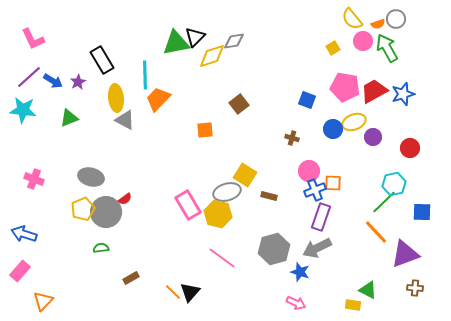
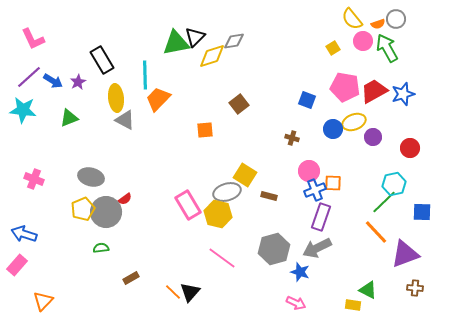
pink rectangle at (20, 271): moved 3 px left, 6 px up
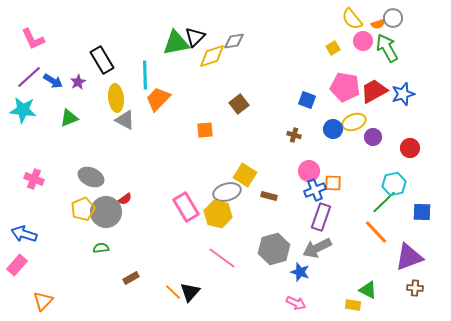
gray circle at (396, 19): moved 3 px left, 1 px up
brown cross at (292, 138): moved 2 px right, 3 px up
gray ellipse at (91, 177): rotated 10 degrees clockwise
pink rectangle at (188, 205): moved 2 px left, 2 px down
purple triangle at (405, 254): moved 4 px right, 3 px down
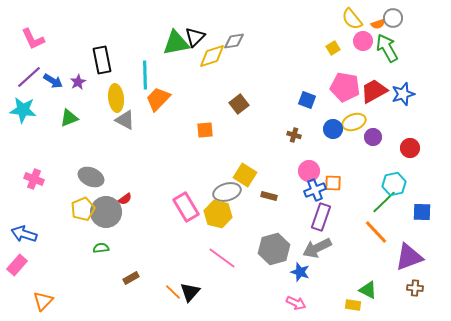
black rectangle at (102, 60): rotated 20 degrees clockwise
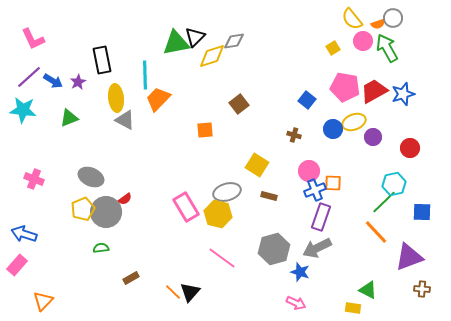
blue square at (307, 100): rotated 18 degrees clockwise
yellow square at (245, 175): moved 12 px right, 10 px up
brown cross at (415, 288): moved 7 px right, 1 px down
yellow rectangle at (353, 305): moved 3 px down
